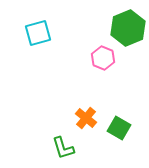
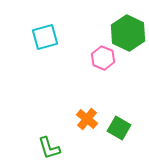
green hexagon: moved 5 px down; rotated 12 degrees counterclockwise
cyan square: moved 7 px right, 4 px down
orange cross: moved 1 px right, 1 px down
green L-shape: moved 14 px left
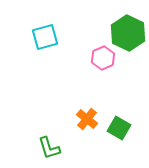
pink hexagon: rotated 15 degrees clockwise
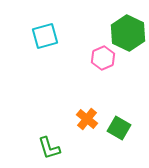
cyan square: moved 1 px up
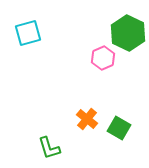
cyan square: moved 17 px left, 3 px up
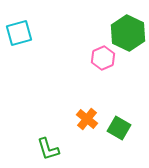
cyan square: moved 9 px left
green L-shape: moved 1 px left, 1 px down
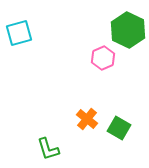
green hexagon: moved 3 px up
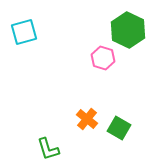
cyan square: moved 5 px right, 1 px up
pink hexagon: rotated 20 degrees counterclockwise
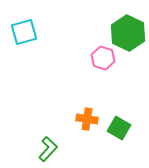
green hexagon: moved 3 px down
orange cross: rotated 30 degrees counterclockwise
green L-shape: rotated 120 degrees counterclockwise
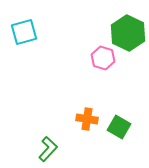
green square: moved 1 px up
